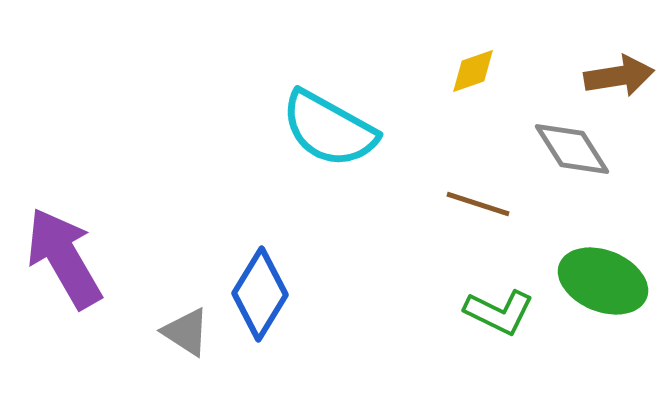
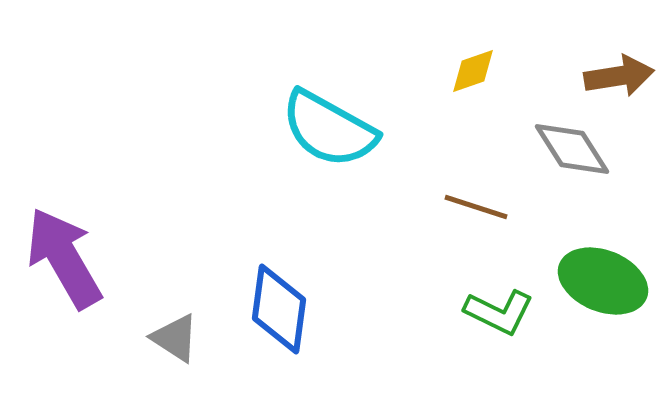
brown line: moved 2 px left, 3 px down
blue diamond: moved 19 px right, 15 px down; rotated 24 degrees counterclockwise
gray triangle: moved 11 px left, 6 px down
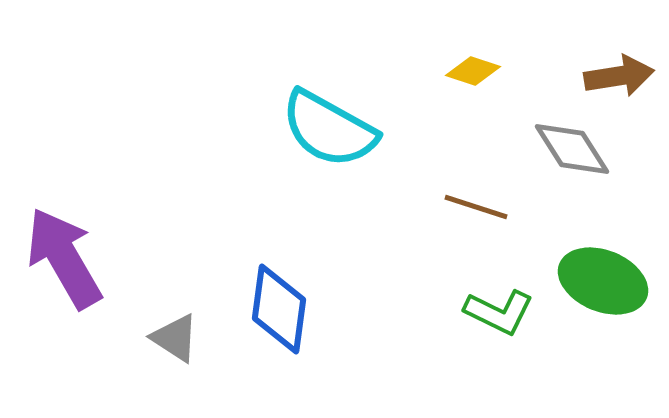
yellow diamond: rotated 38 degrees clockwise
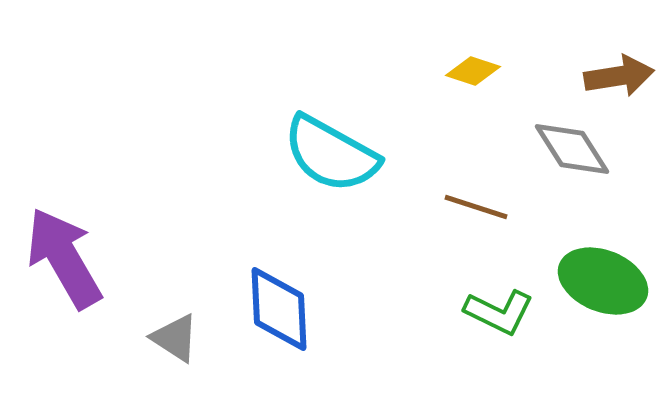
cyan semicircle: moved 2 px right, 25 px down
blue diamond: rotated 10 degrees counterclockwise
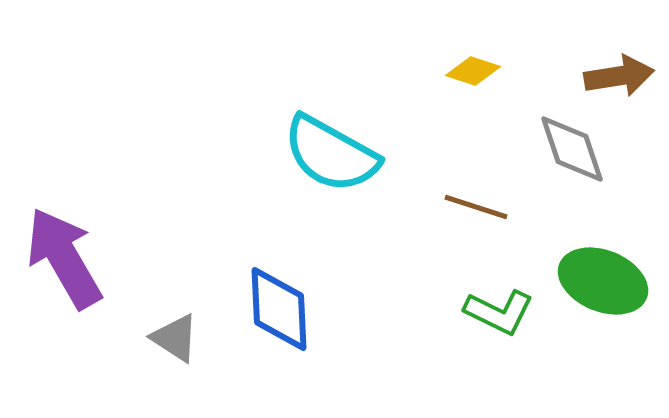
gray diamond: rotated 14 degrees clockwise
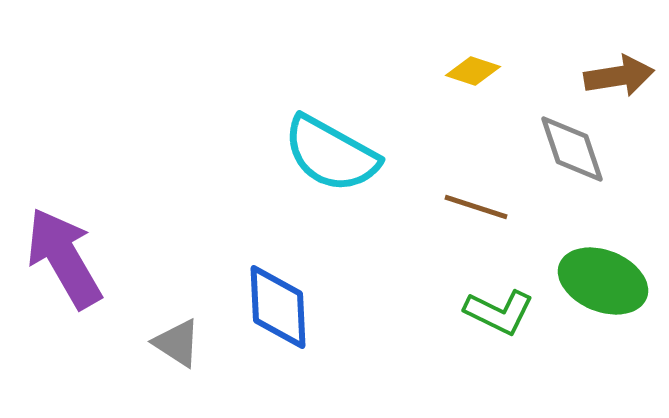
blue diamond: moved 1 px left, 2 px up
gray triangle: moved 2 px right, 5 px down
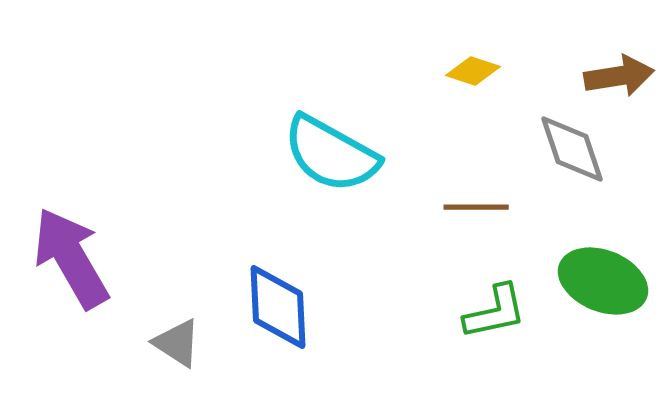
brown line: rotated 18 degrees counterclockwise
purple arrow: moved 7 px right
green L-shape: moved 4 px left; rotated 38 degrees counterclockwise
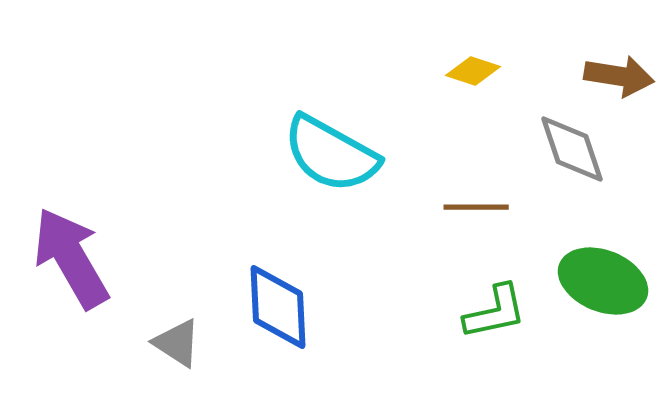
brown arrow: rotated 18 degrees clockwise
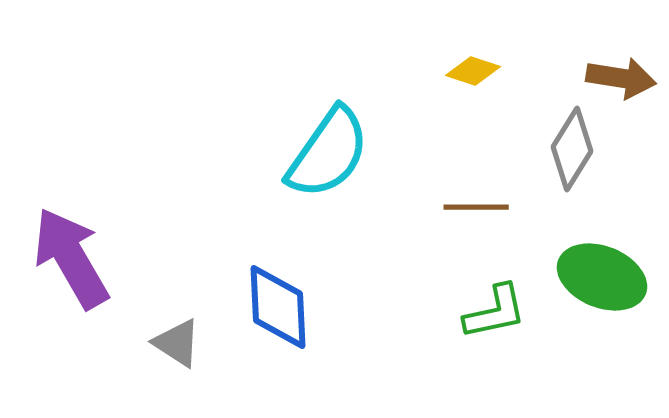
brown arrow: moved 2 px right, 2 px down
gray diamond: rotated 50 degrees clockwise
cyan semicircle: moved 3 px left, 1 px up; rotated 84 degrees counterclockwise
green ellipse: moved 1 px left, 4 px up
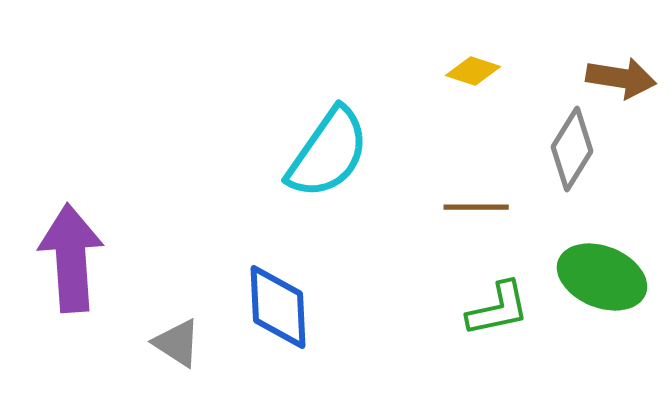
purple arrow: rotated 26 degrees clockwise
green L-shape: moved 3 px right, 3 px up
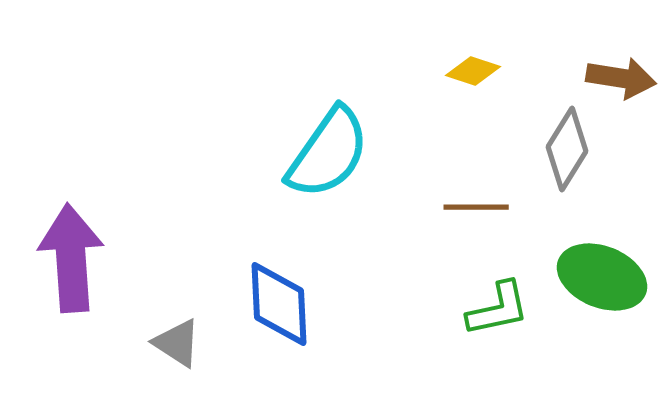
gray diamond: moved 5 px left
blue diamond: moved 1 px right, 3 px up
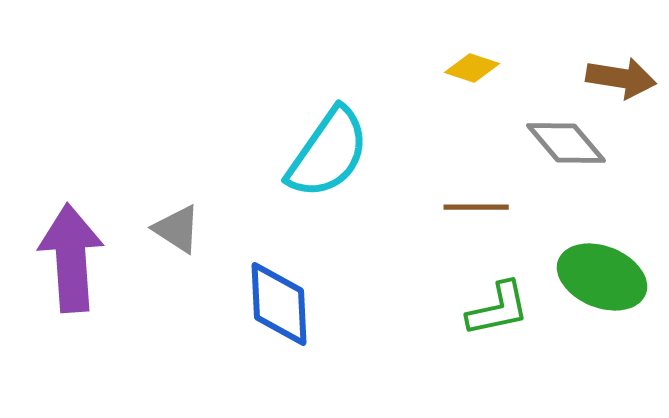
yellow diamond: moved 1 px left, 3 px up
gray diamond: moved 1 px left, 6 px up; rotated 72 degrees counterclockwise
gray triangle: moved 114 px up
